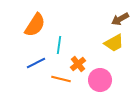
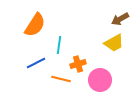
orange cross: rotated 21 degrees clockwise
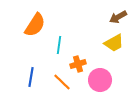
brown arrow: moved 2 px left, 2 px up
blue line: moved 5 px left, 14 px down; rotated 54 degrees counterclockwise
orange line: moved 1 px right, 3 px down; rotated 30 degrees clockwise
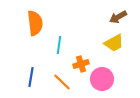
orange semicircle: moved 2 px up; rotated 40 degrees counterclockwise
orange cross: moved 3 px right
pink circle: moved 2 px right, 1 px up
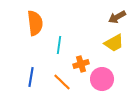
brown arrow: moved 1 px left
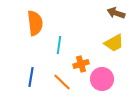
brown arrow: moved 1 px left, 4 px up; rotated 48 degrees clockwise
